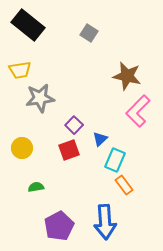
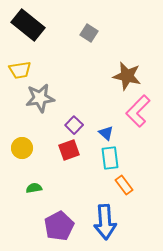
blue triangle: moved 6 px right, 6 px up; rotated 35 degrees counterclockwise
cyan rectangle: moved 5 px left, 2 px up; rotated 30 degrees counterclockwise
green semicircle: moved 2 px left, 1 px down
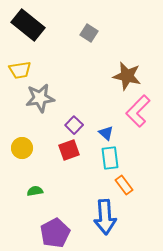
green semicircle: moved 1 px right, 3 px down
blue arrow: moved 5 px up
purple pentagon: moved 4 px left, 7 px down
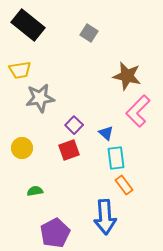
cyan rectangle: moved 6 px right
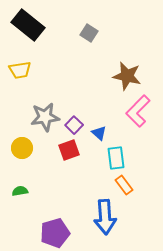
gray star: moved 5 px right, 19 px down
blue triangle: moved 7 px left
green semicircle: moved 15 px left
purple pentagon: rotated 12 degrees clockwise
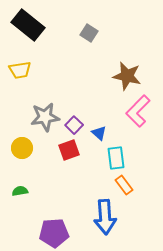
purple pentagon: moved 1 px left; rotated 12 degrees clockwise
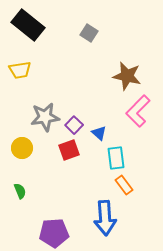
green semicircle: rotated 77 degrees clockwise
blue arrow: moved 1 px down
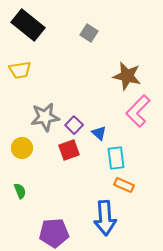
orange rectangle: rotated 30 degrees counterclockwise
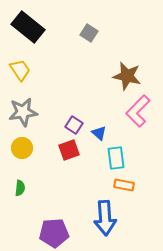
black rectangle: moved 2 px down
yellow trapezoid: rotated 115 degrees counterclockwise
gray star: moved 22 px left, 5 px up
purple square: rotated 12 degrees counterclockwise
orange rectangle: rotated 12 degrees counterclockwise
green semicircle: moved 3 px up; rotated 28 degrees clockwise
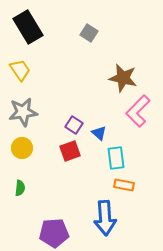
black rectangle: rotated 20 degrees clockwise
brown star: moved 4 px left, 2 px down
red square: moved 1 px right, 1 px down
